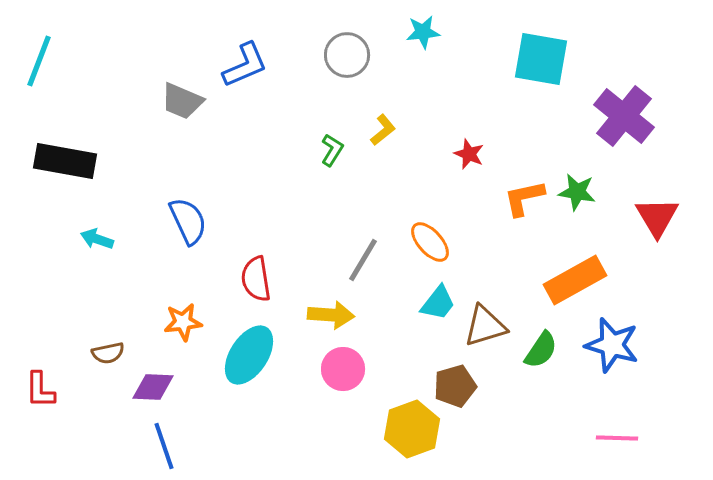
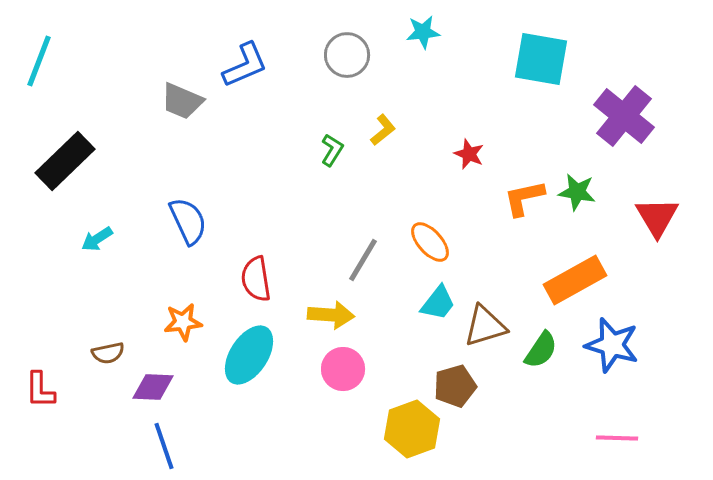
black rectangle: rotated 54 degrees counterclockwise
cyan arrow: rotated 52 degrees counterclockwise
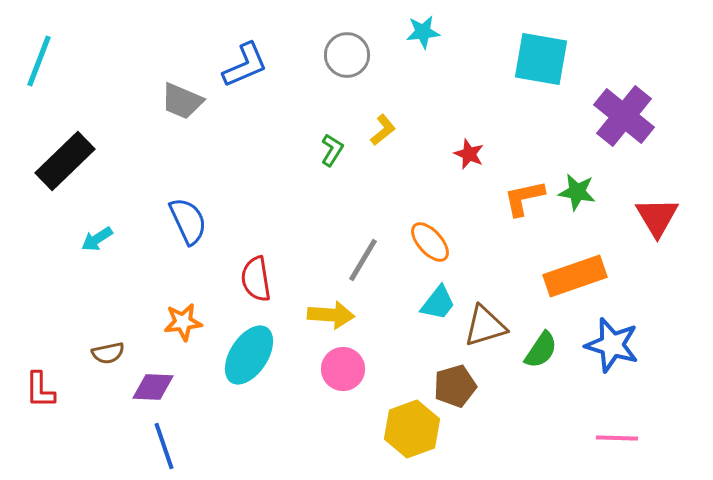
orange rectangle: moved 4 px up; rotated 10 degrees clockwise
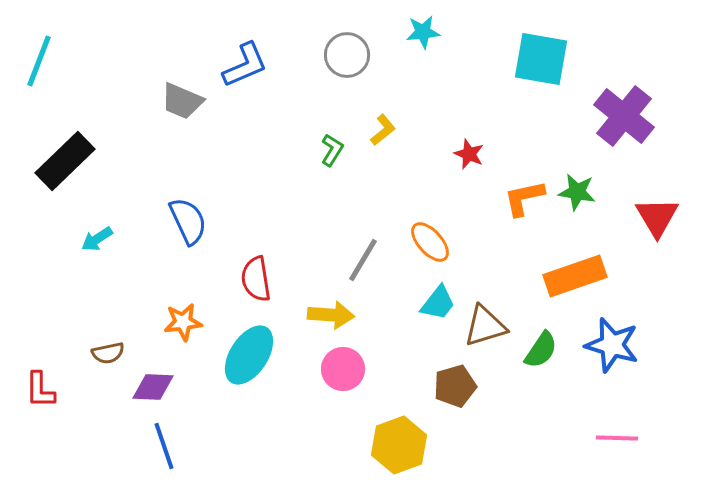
yellow hexagon: moved 13 px left, 16 px down
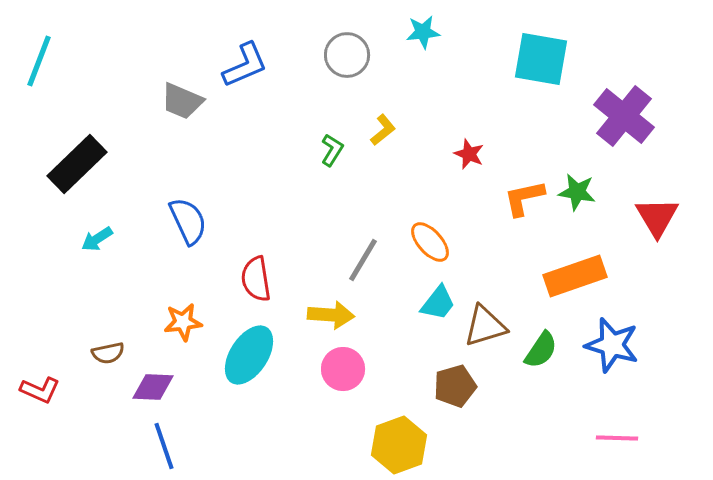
black rectangle: moved 12 px right, 3 px down
red L-shape: rotated 66 degrees counterclockwise
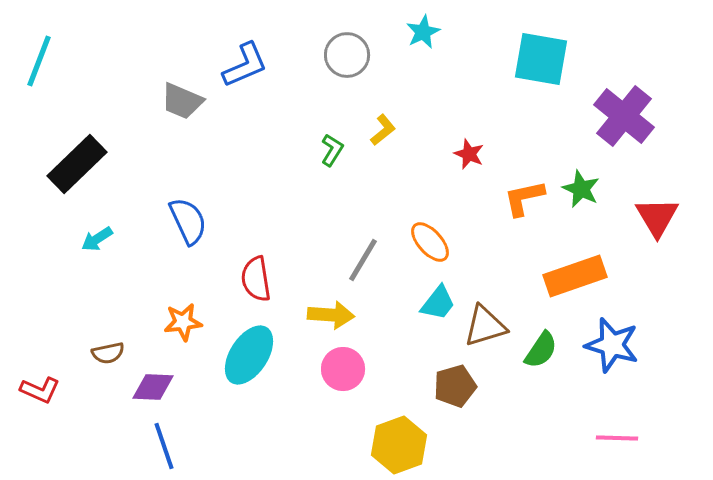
cyan star: rotated 20 degrees counterclockwise
green star: moved 4 px right, 3 px up; rotated 15 degrees clockwise
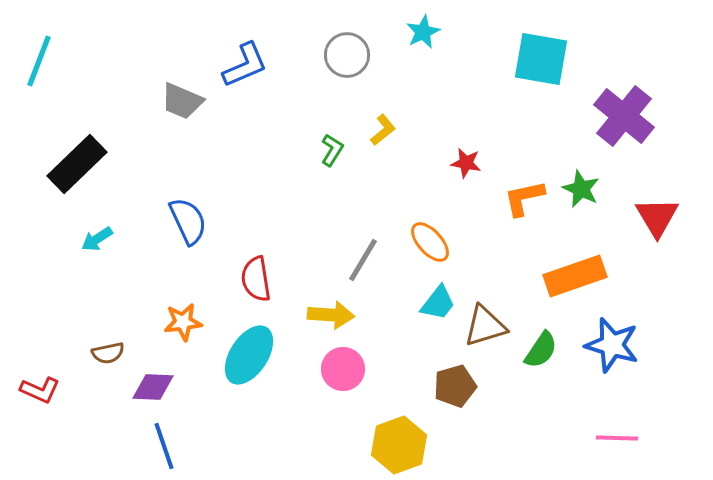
red star: moved 3 px left, 9 px down; rotated 12 degrees counterclockwise
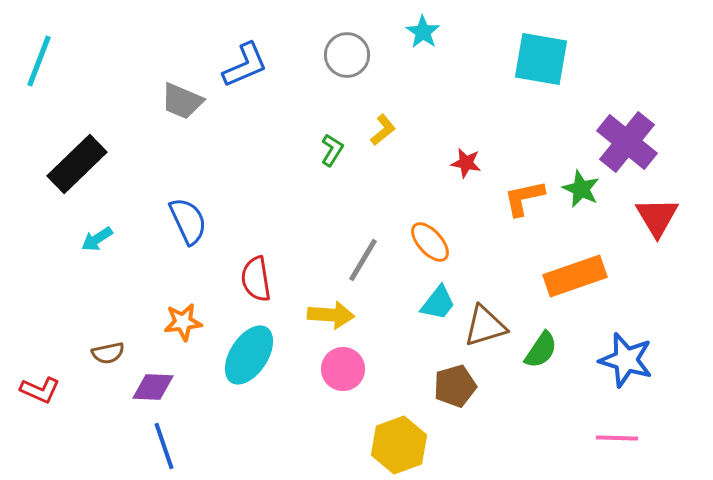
cyan star: rotated 12 degrees counterclockwise
purple cross: moved 3 px right, 26 px down
blue star: moved 14 px right, 15 px down
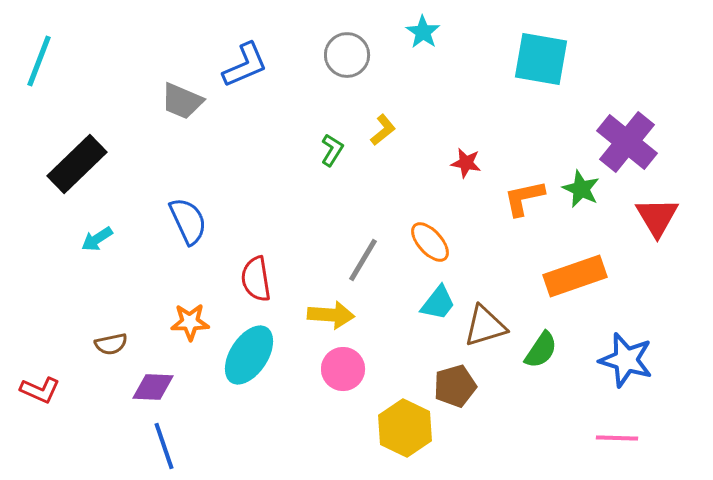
orange star: moved 7 px right; rotated 6 degrees clockwise
brown semicircle: moved 3 px right, 9 px up
yellow hexagon: moved 6 px right, 17 px up; rotated 14 degrees counterclockwise
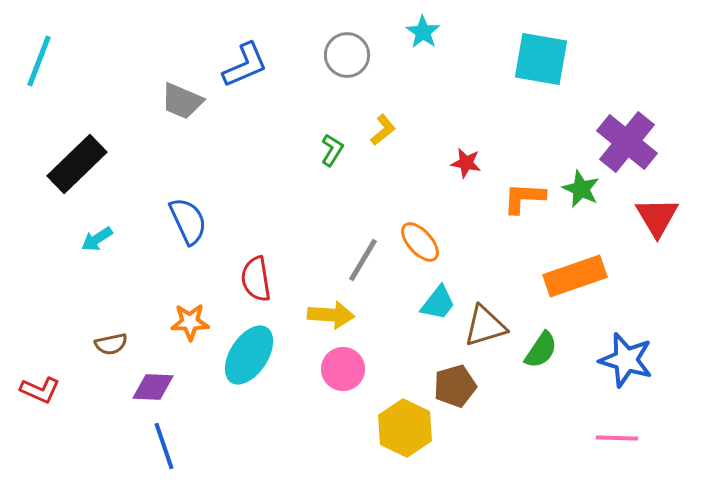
orange L-shape: rotated 15 degrees clockwise
orange ellipse: moved 10 px left
